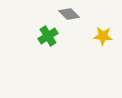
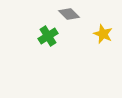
yellow star: moved 2 px up; rotated 18 degrees clockwise
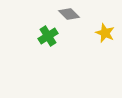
yellow star: moved 2 px right, 1 px up
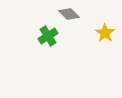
yellow star: rotated 12 degrees clockwise
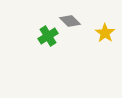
gray diamond: moved 1 px right, 7 px down
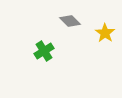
green cross: moved 4 px left, 15 px down
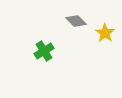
gray diamond: moved 6 px right
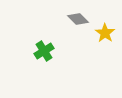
gray diamond: moved 2 px right, 2 px up
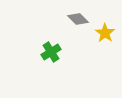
green cross: moved 7 px right, 1 px down
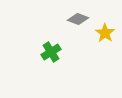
gray diamond: rotated 25 degrees counterclockwise
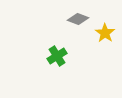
green cross: moved 6 px right, 4 px down
